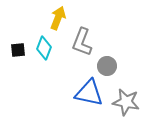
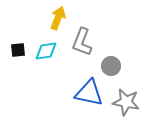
cyan diamond: moved 2 px right, 3 px down; rotated 60 degrees clockwise
gray circle: moved 4 px right
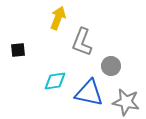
cyan diamond: moved 9 px right, 30 px down
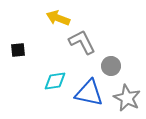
yellow arrow: rotated 90 degrees counterclockwise
gray L-shape: rotated 132 degrees clockwise
gray star: moved 1 px right, 4 px up; rotated 16 degrees clockwise
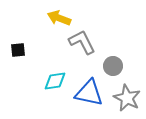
yellow arrow: moved 1 px right
gray circle: moved 2 px right
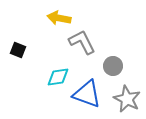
yellow arrow: rotated 10 degrees counterclockwise
black square: rotated 28 degrees clockwise
cyan diamond: moved 3 px right, 4 px up
blue triangle: moved 2 px left, 1 px down; rotated 8 degrees clockwise
gray star: moved 1 px down
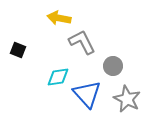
blue triangle: rotated 28 degrees clockwise
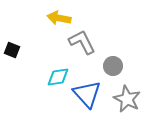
black square: moved 6 px left
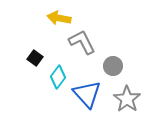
black square: moved 23 px right, 8 px down; rotated 14 degrees clockwise
cyan diamond: rotated 45 degrees counterclockwise
gray star: rotated 8 degrees clockwise
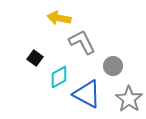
cyan diamond: moved 1 px right; rotated 25 degrees clockwise
blue triangle: rotated 20 degrees counterclockwise
gray star: moved 2 px right
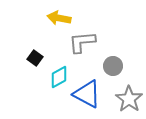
gray L-shape: rotated 68 degrees counterclockwise
